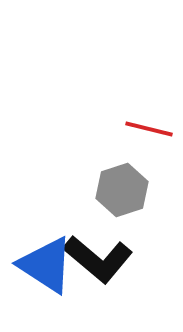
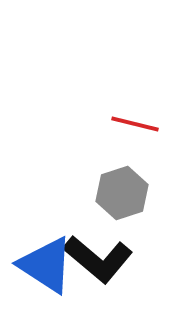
red line: moved 14 px left, 5 px up
gray hexagon: moved 3 px down
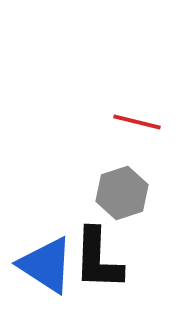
red line: moved 2 px right, 2 px up
black L-shape: rotated 52 degrees clockwise
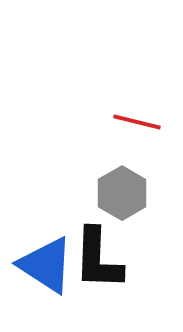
gray hexagon: rotated 12 degrees counterclockwise
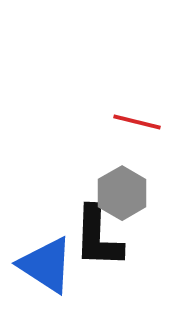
black L-shape: moved 22 px up
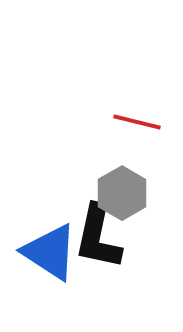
black L-shape: rotated 10 degrees clockwise
blue triangle: moved 4 px right, 13 px up
